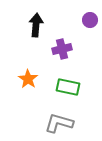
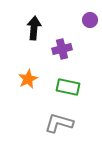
black arrow: moved 2 px left, 3 px down
orange star: rotated 12 degrees clockwise
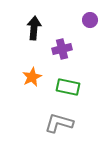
orange star: moved 4 px right, 2 px up
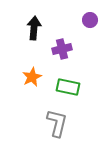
gray L-shape: moved 2 px left; rotated 88 degrees clockwise
